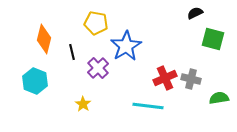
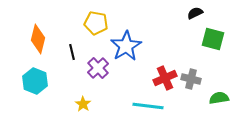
orange diamond: moved 6 px left
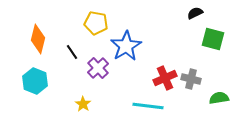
black line: rotated 21 degrees counterclockwise
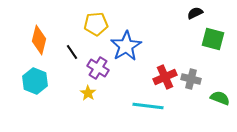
yellow pentagon: moved 1 px down; rotated 15 degrees counterclockwise
orange diamond: moved 1 px right, 1 px down
purple cross: rotated 15 degrees counterclockwise
red cross: moved 1 px up
green semicircle: moved 1 px right; rotated 30 degrees clockwise
yellow star: moved 5 px right, 11 px up
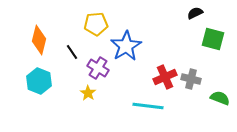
cyan hexagon: moved 4 px right
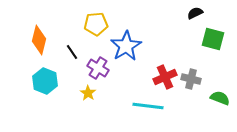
cyan hexagon: moved 6 px right
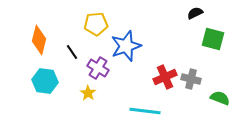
blue star: rotated 12 degrees clockwise
cyan hexagon: rotated 15 degrees counterclockwise
cyan line: moved 3 px left, 5 px down
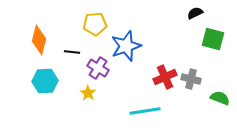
yellow pentagon: moved 1 px left
black line: rotated 49 degrees counterclockwise
cyan hexagon: rotated 10 degrees counterclockwise
cyan line: rotated 16 degrees counterclockwise
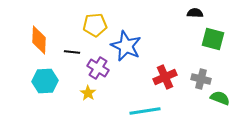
black semicircle: rotated 28 degrees clockwise
yellow pentagon: moved 1 px down
orange diamond: rotated 12 degrees counterclockwise
blue star: rotated 28 degrees counterclockwise
gray cross: moved 10 px right
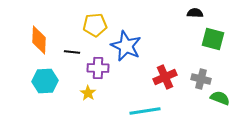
purple cross: rotated 30 degrees counterclockwise
